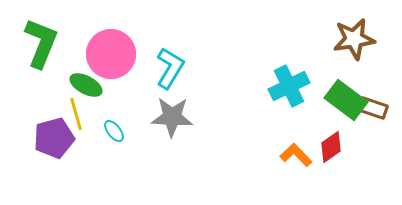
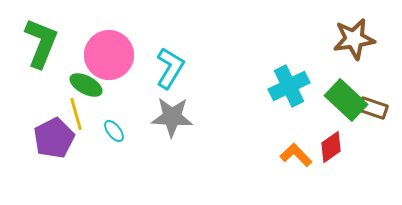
pink circle: moved 2 px left, 1 px down
green rectangle: rotated 6 degrees clockwise
purple pentagon: rotated 12 degrees counterclockwise
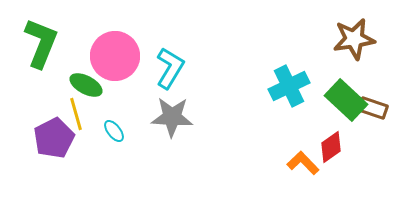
pink circle: moved 6 px right, 1 px down
orange L-shape: moved 7 px right, 8 px down
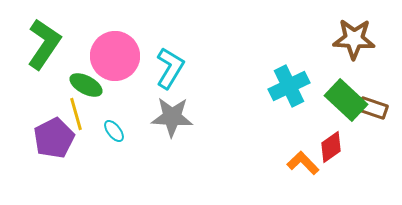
brown star: rotated 12 degrees clockwise
green L-shape: moved 3 px right, 1 px down; rotated 12 degrees clockwise
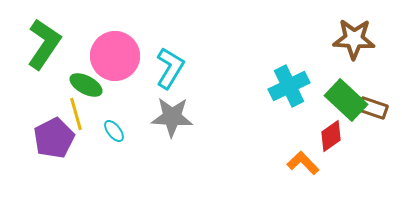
red diamond: moved 11 px up
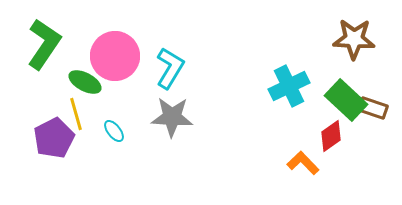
green ellipse: moved 1 px left, 3 px up
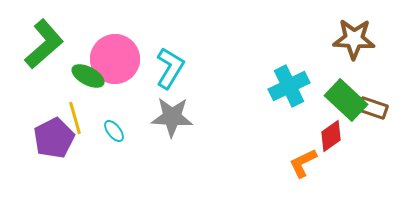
green L-shape: rotated 15 degrees clockwise
pink circle: moved 3 px down
green ellipse: moved 3 px right, 6 px up
yellow line: moved 1 px left, 4 px down
orange L-shape: rotated 72 degrees counterclockwise
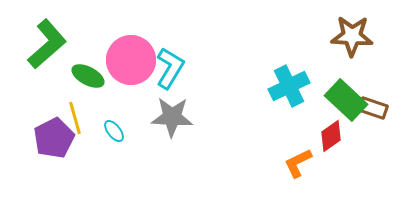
brown star: moved 2 px left, 3 px up
green L-shape: moved 3 px right
pink circle: moved 16 px right, 1 px down
orange L-shape: moved 5 px left
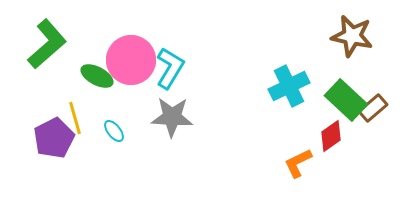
brown star: rotated 9 degrees clockwise
green ellipse: moved 9 px right
brown rectangle: rotated 60 degrees counterclockwise
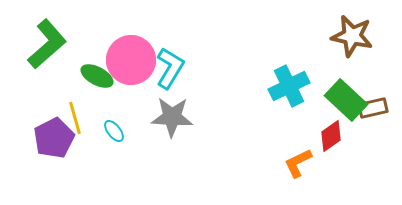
brown rectangle: rotated 28 degrees clockwise
